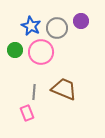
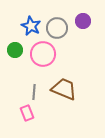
purple circle: moved 2 px right
pink circle: moved 2 px right, 2 px down
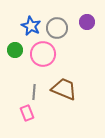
purple circle: moved 4 px right, 1 px down
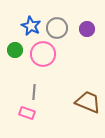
purple circle: moved 7 px down
brown trapezoid: moved 24 px right, 13 px down
pink rectangle: rotated 49 degrees counterclockwise
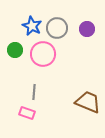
blue star: moved 1 px right
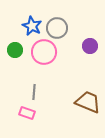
purple circle: moved 3 px right, 17 px down
pink circle: moved 1 px right, 2 px up
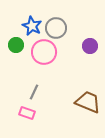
gray circle: moved 1 px left
green circle: moved 1 px right, 5 px up
gray line: rotated 21 degrees clockwise
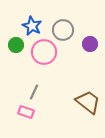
gray circle: moved 7 px right, 2 px down
purple circle: moved 2 px up
brown trapezoid: rotated 16 degrees clockwise
pink rectangle: moved 1 px left, 1 px up
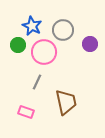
green circle: moved 2 px right
gray line: moved 3 px right, 10 px up
brown trapezoid: moved 22 px left; rotated 40 degrees clockwise
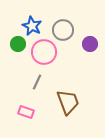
green circle: moved 1 px up
brown trapezoid: moved 2 px right; rotated 8 degrees counterclockwise
